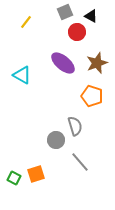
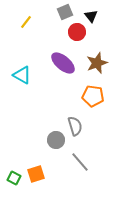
black triangle: rotated 24 degrees clockwise
orange pentagon: moved 1 px right; rotated 10 degrees counterclockwise
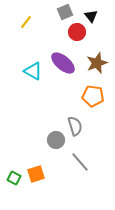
cyan triangle: moved 11 px right, 4 px up
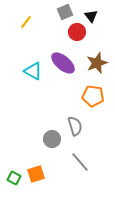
gray circle: moved 4 px left, 1 px up
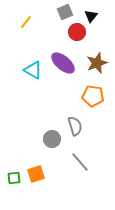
black triangle: rotated 16 degrees clockwise
cyan triangle: moved 1 px up
green square: rotated 32 degrees counterclockwise
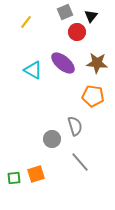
brown star: rotated 25 degrees clockwise
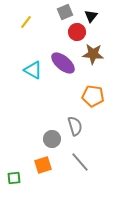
brown star: moved 4 px left, 9 px up
orange square: moved 7 px right, 9 px up
